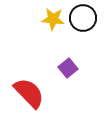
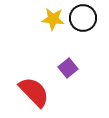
red semicircle: moved 5 px right, 1 px up
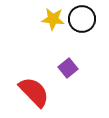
black circle: moved 1 px left, 1 px down
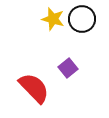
yellow star: rotated 10 degrees clockwise
red semicircle: moved 4 px up
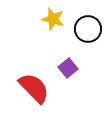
black circle: moved 6 px right, 10 px down
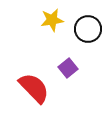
yellow star: moved 1 px left, 1 px down; rotated 25 degrees counterclockwise
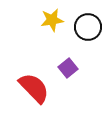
black circle: moved 2 px up
